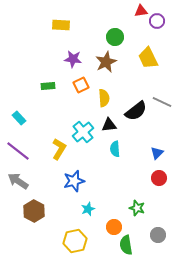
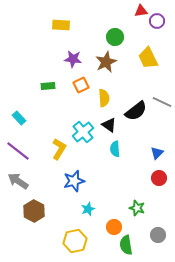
black triangle: rotated 42 degrees clockwise
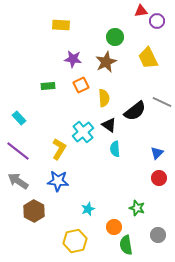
black semicircle: moved 1 px left
blue star: moved 16 px left; rotated 20 degrees clockwise
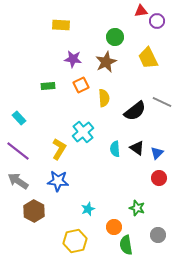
black triangle: moved 28 px right, 23 px down
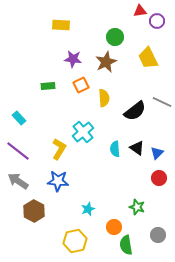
red triangle: moved 1 px left
green star: moved 1 px up
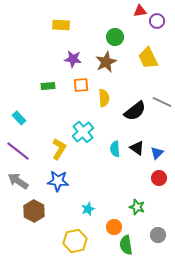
orange square: rotated 21 degrees clockwise
